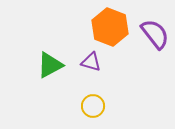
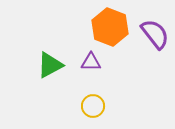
purple triangle: rotated 15 degrees counterclockwise
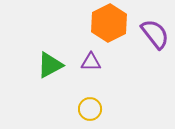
orange hexagon: moved 1 px left, 4 px up; rotated 12 degrees clockwise
yellow circle: moved 3 px left, 3 px down
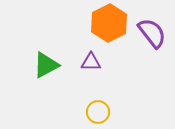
purple semicircle: moved 3 px left, 1 px up
green triangle: moved 4 px left
yellow circle: moved 8 px right, 3 px down
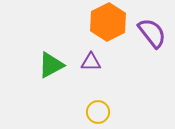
orange hexagon: moved 1 px left, 1 px up
green triangle: moved 5 px right
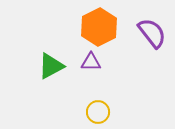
orange hexagon: moved 9 px left, 5 px down
green triangle: moved 1 px down
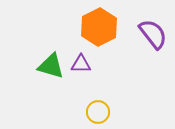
purple semicircle: moved 1 px right, 1 px down
purple triangle: moved 10 px left, 2 px down
green triangle: rotated 44 degrees clockwise
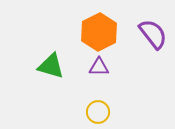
orange hexagon: moved 5 px down
purple triangle: moved 18 px right, 3 px down
